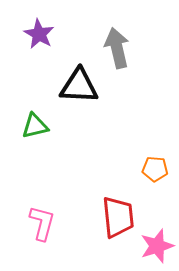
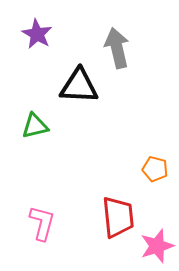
purple star: moved 2 px left
orange pentagon: rotated 10 degrees clockwise
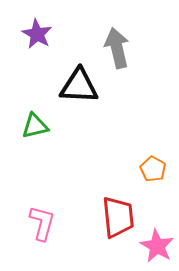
orange pentagon: moved 2 px left; rotated 15 degrees clockwise
pink star: rotated 24 degrees counterclockwise
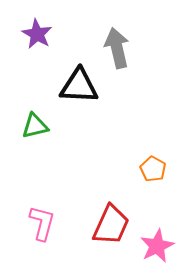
red trapezoid: moved 7 px left, 8 px down; rotated 30 degrees clockwise
pink star: rotated 16 degrees clockwise
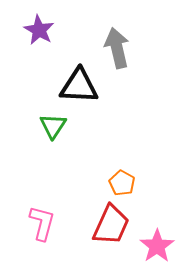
purple star: moved 2 px right, 4 px up
green triangle: moved 18 px right; rotated 44 degrees counterclockwise
orange pentagon: moved 31 px left, 14 px down
pink star: rotated 8 degrees counterclockwise
